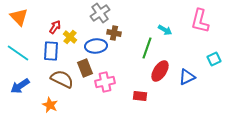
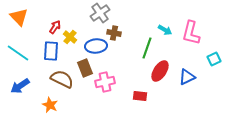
pink L-shape: moved 9 px left, 12 px down
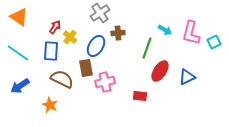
orange triangle: rotated 12 degrees counterclockwise
brown cross: moved 4 px right; rotated 16 degrees counterclockwise
blue ellipse: rotated 55 degrees counterclockwise
cyan square: moved 17 px up
brown rectangle: moved 1 px right; rotated 12 degrees clockwise
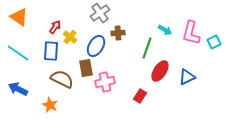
blue arrow: moved 2 px left, 3 px down; rotated 60 degrees clockwise
red rectangle: rotated 64 degrees counterclockwise
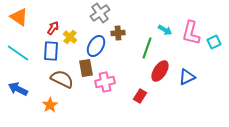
red arrow: moved 2 px left, 1 px down
orange star: rotated 14 degrees clockwise
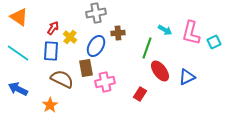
gray cross: moved 4 px left; rotated 24 degrees clockwise
red ellipse: rotated 70 degrees counterclockwise
red rectangle: moved 2 px up
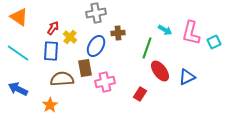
brown rectangle: moved 1 px left
brown semicircle: rotated 30 degrees counterclockwise
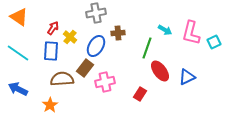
brown rectangle: rotated 48 degrees clockwise
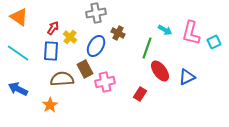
brown cross: rotated 32 degrees clockwise
brown rectangle: moved 1 px down; rotated 66 degrees counterclockwise
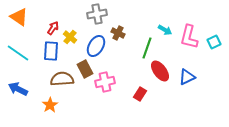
gray cross: moved 1 px right, 1 px down
pink L-shape: moved 2 px left, 4 px down
